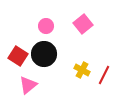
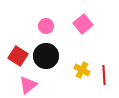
black circle: moved 2 px right, 2 px down
red line: rotated 30 degrees counterclockwise
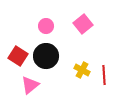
pink triangle: moved 2 px right
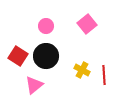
pink square: moved 4 px right
pink triangle: moved 4 px right
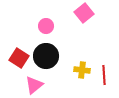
pink square: moved 3 px left, 11 px up
red square: moved 1 px right, 2 px down
yellow cross: rotated 21 degrees counterclockwise
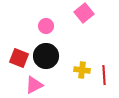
red square: rotated 12 degrees counterclockwise
pink triangle: rotated 12 degrees clockwise
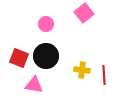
pink circle: moved 2 px up
pink triangle: rotated 36 degrees clockwise
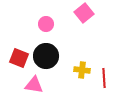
red line: moved 3 px down
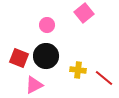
pink circle: moved 1 px right, 1 px down
yellow cross: moved 4 px left
red line: rotated 48 degrees counterclockwise
pink triangle: rotated 36 degrees counterclockwise
